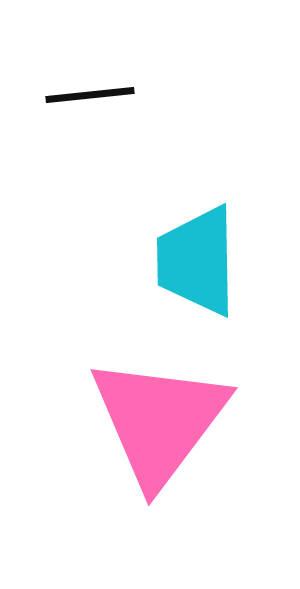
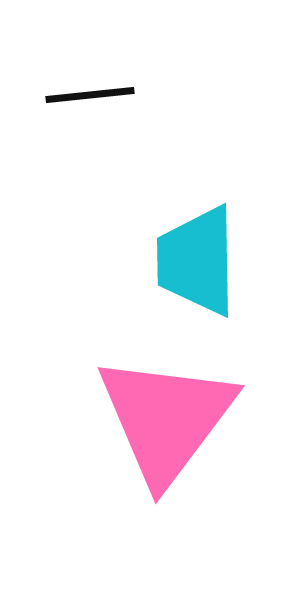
pink triangle: moved 7 px right, 2 px up
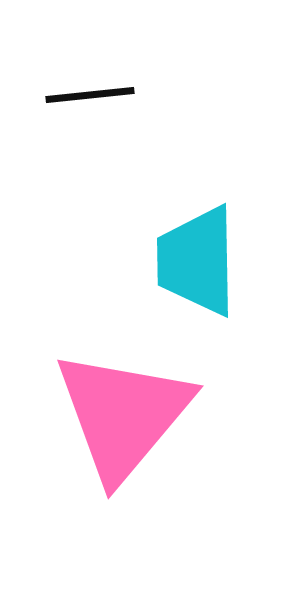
pink triangle: moved 43 px left, 4 px up; rotated 3 degrees clockwise
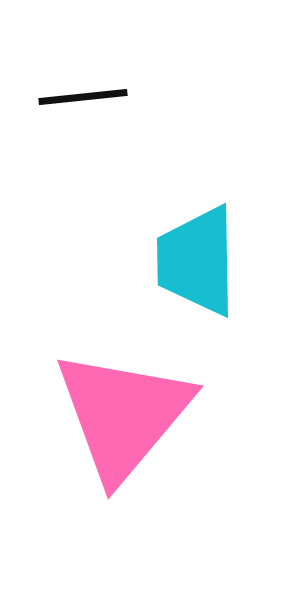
black line: moved 7 px left, 2 px down
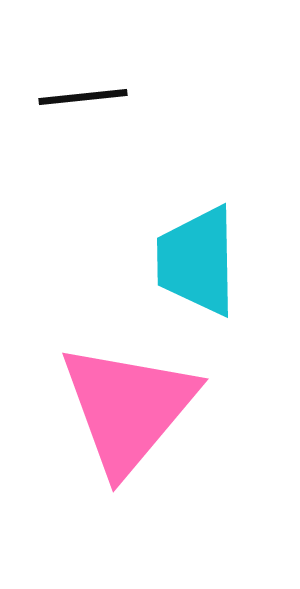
pink triangle: moved 5 px right, 7 px up
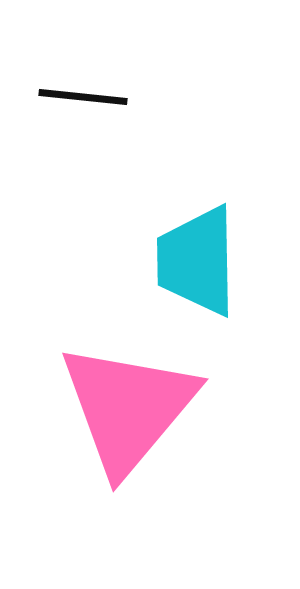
black line: rotated 12 degrees clockwise
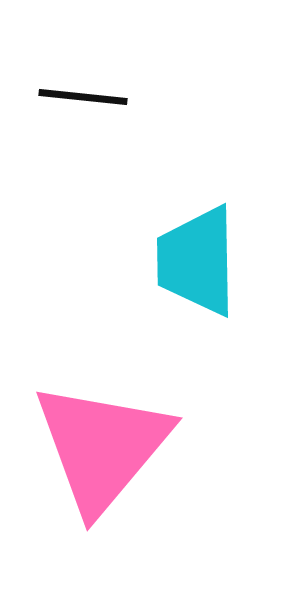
pink triangle: moved 26 px left, 39 px down
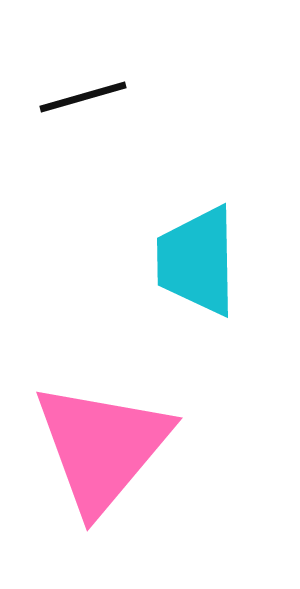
black line: rotated 22 degrees counterclockwise
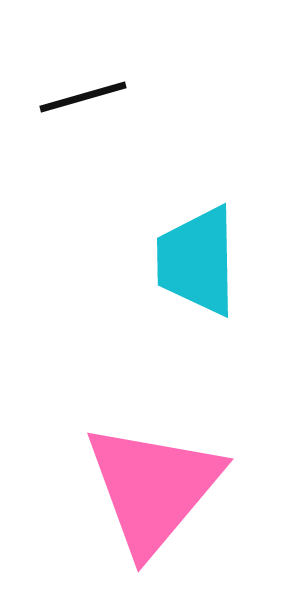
pink triangle: moved 51 px right, 41 px down
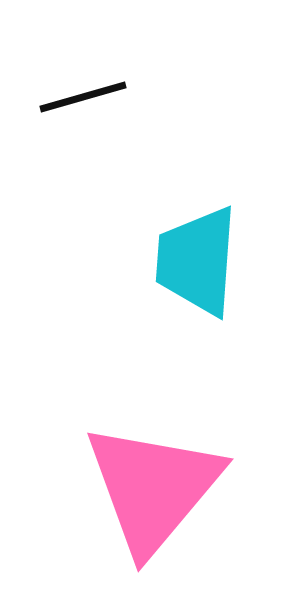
cyan trapezoid: rotated 5 degrees clockwise
